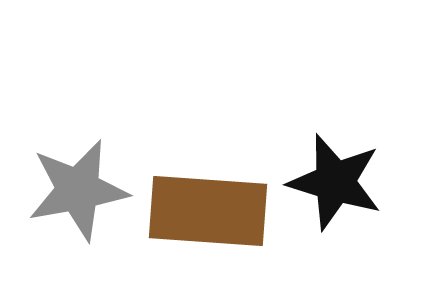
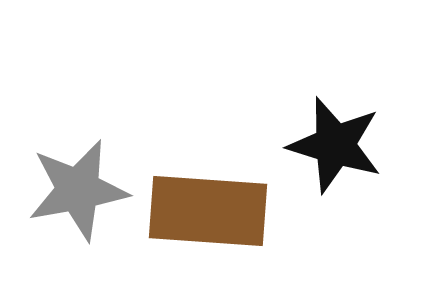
black star: moved 37 px up
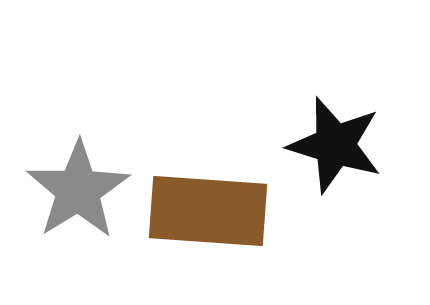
gray star: rotated 22 degrees counterclockwise
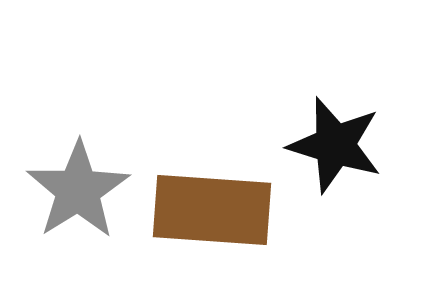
brown rectangle: moved 4 px right, 1 px up
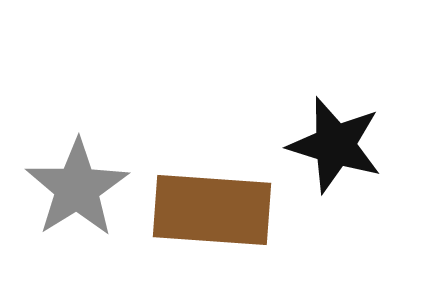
gray star: moved 1 px left, 2 px up
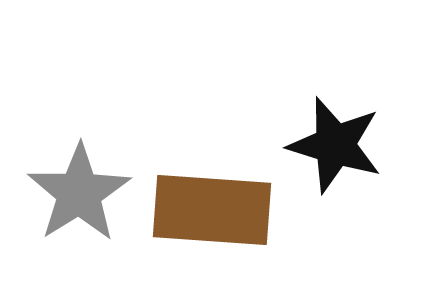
gray star: moved 2 px right, 5 px down
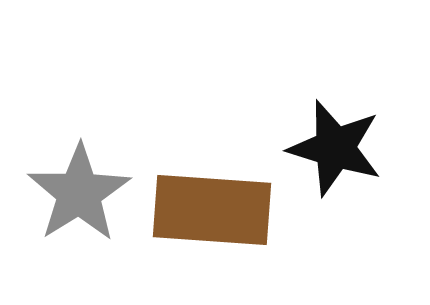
black star: moved 3 px down
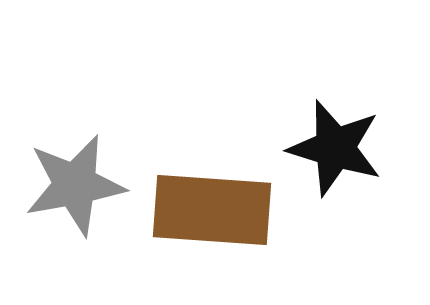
gray star: moved 4 px left, 8 px up; rotated 22 degrees clockwise
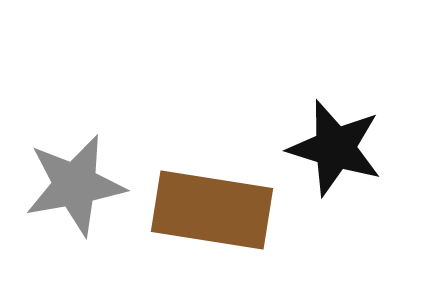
brown rectangle: rotated 5 degrees clockwise
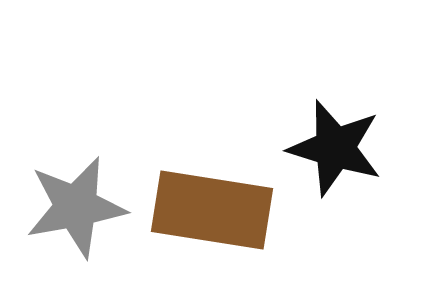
gray star: moved 1 px right, 22 px down
